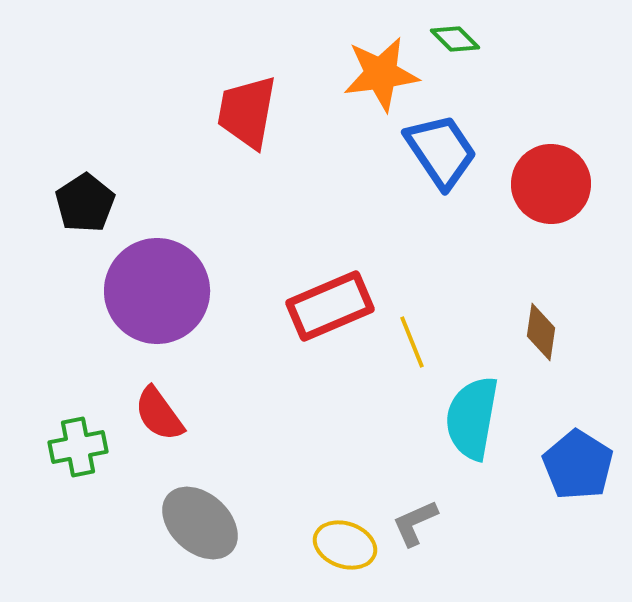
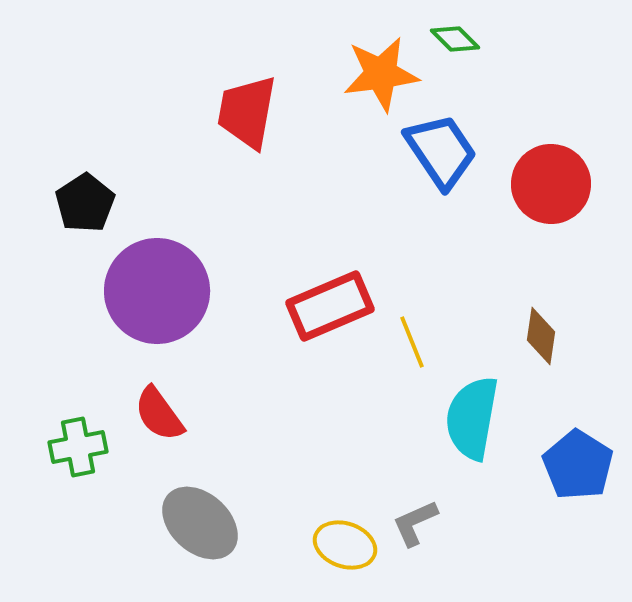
brown diamond: moved 4 px down
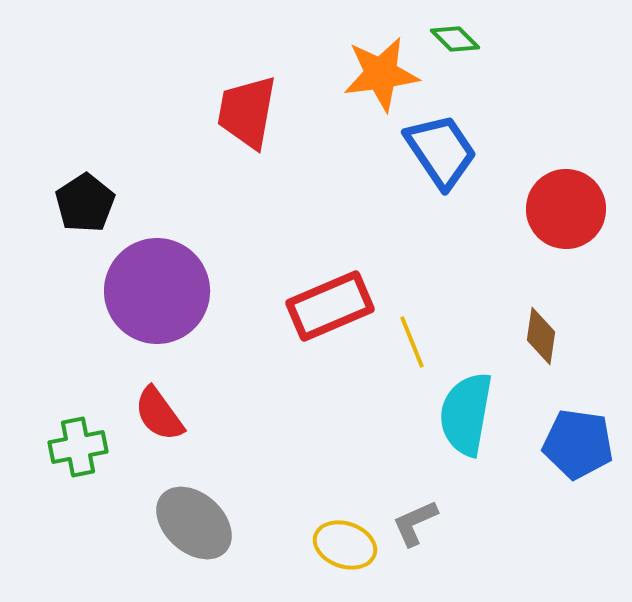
red circle: moved 15 px right, 25 px down
cyan semicircle: moved 6 px left, 4 px up
blue pentagon: moved 21 px up; rotated 24 degrees counterclockwise
gray ellipse: moved 6 px left
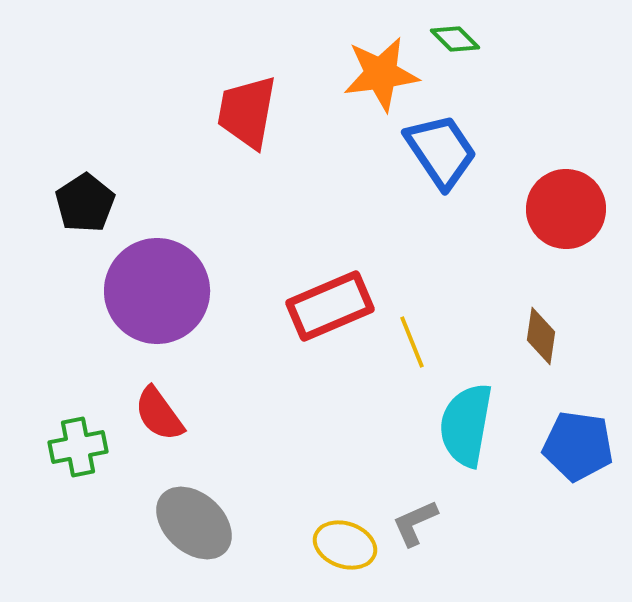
cyan semicircle: moved 11 px down
blue pentagon: moved 2 px down
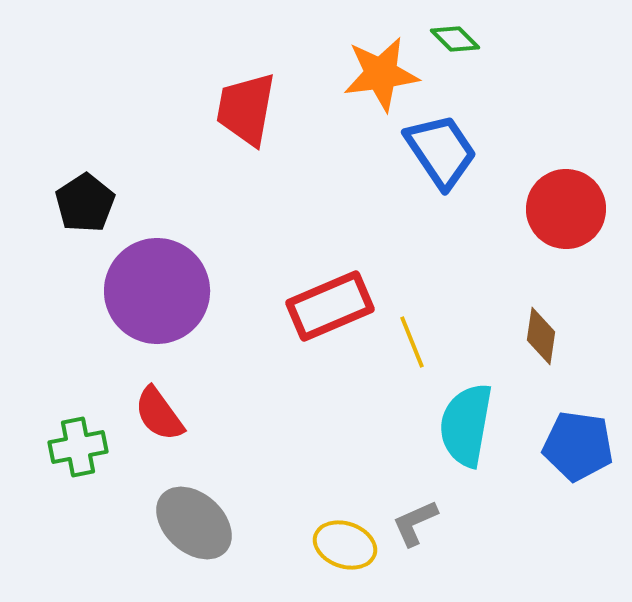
red trapezoid: moved 1 px left, 3 px up
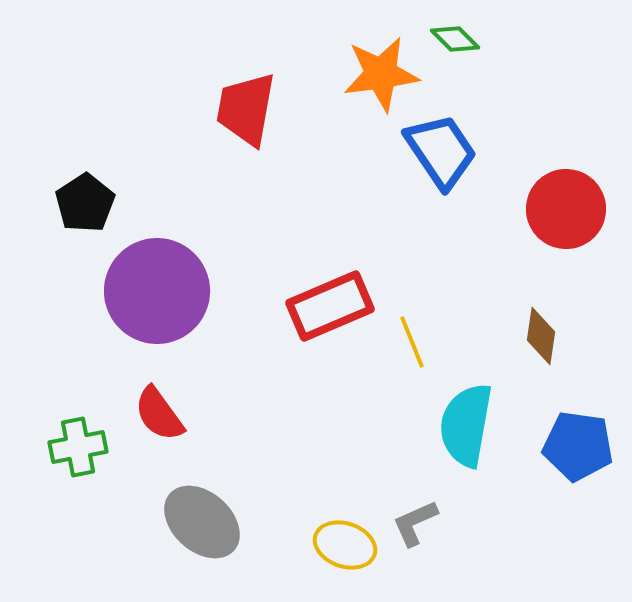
gray ellipse: moved 8 px right, 1 px up
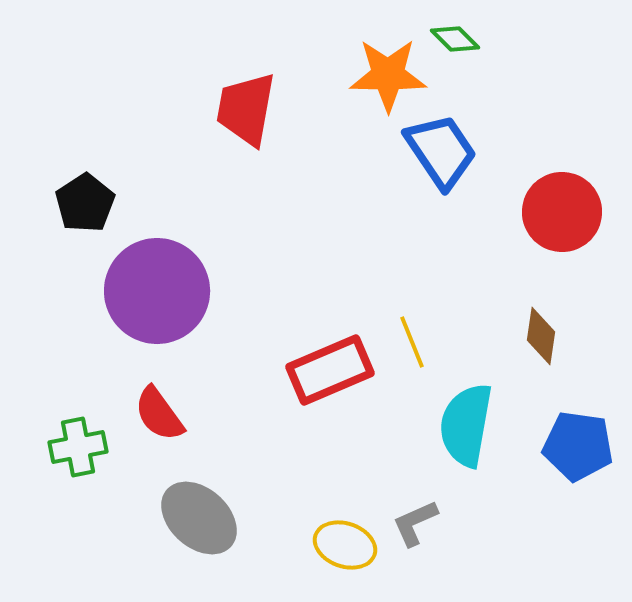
orange star: moved 7 px right, 1 px down; rotated 8 degrees clockwise
red circle: moved 4 px left, 3 px down
red rectangle: moved 64 px down
gray ellipse: moved 3 px left, 4 px up
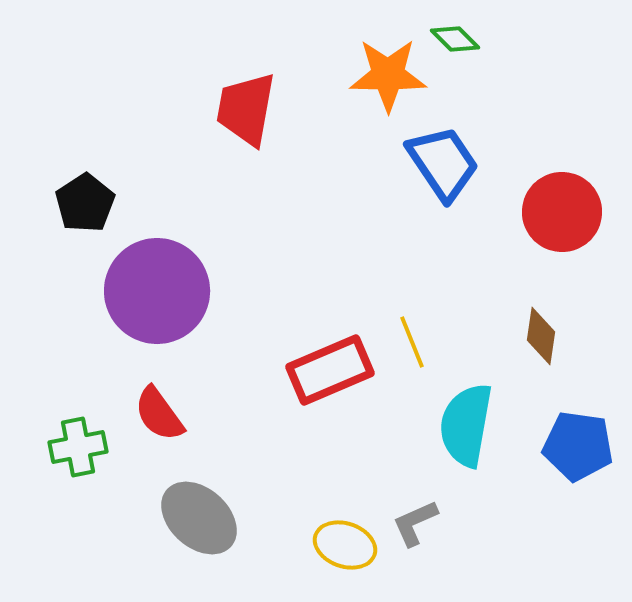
blue trapezoid: moved 2 px right, 12 px down
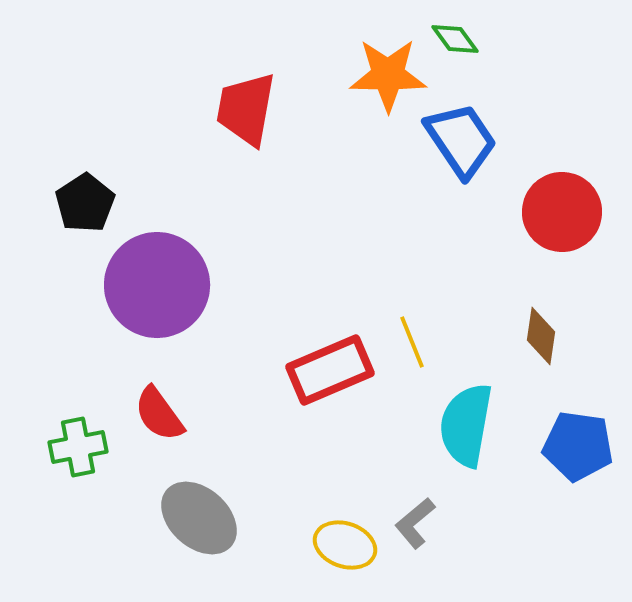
green diamond: rotated 9 degrees clockwise
blue trapezoid: moved 18 px right, 23 px up
purple circle: moved 6 px up
gray L-shape: rotated 16 degrees counterclockwise
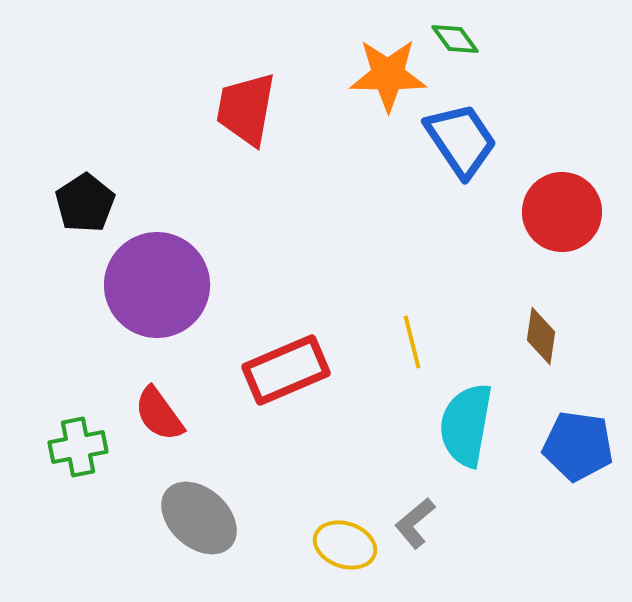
yellow line: rotated 8 degrees clockwise
red rectangle: moved 44 px left
